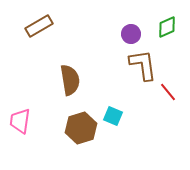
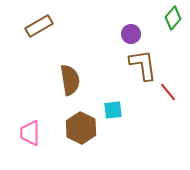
green diamond: moved 6 px right, 9 px up; rotated 25 degrees counterclockwise
cyan square: moved 6 px up; rotated 30 degrees counterclockwise
pink trapezoid: moved 10 px right, 12 px down; rotated 8 degrees counterclockwise
brown hexagon: rotated 16 degrees counterclockwise
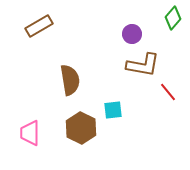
purple circle: moved 1 px right
brown L-shape: rotated 108 degrees clockwise
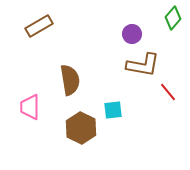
pink trapezoid: moved 26 px up
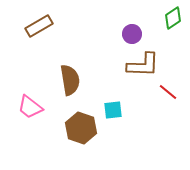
green diamond: rotated 15 degrees clockwise
brown L-shape: rotated 8 degrees counterclockwise
red line: rotated 12 degrees counterclockwise
pink trapezoid: rotated 52 degrees counterclockwise
brown hexagon: rotated 8 degrees counterclockwise
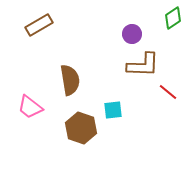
brown rectangle: moved 1 px up
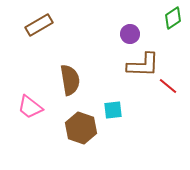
purple circle: moved 2 px left
red line: moved 6 px up
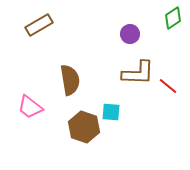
brown L-shape: moved 5 px left, 8 px down
cyan square: moved 2 px left, 2 px down; rotated 12 degrees clockwise
brown hexagon: moved 3 px right, 1 px up
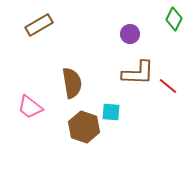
green diamond: moved 1 px right, 1 px down; rotated 30 degrees counterclockwise
brown semicircle: moved 2 px right, 3 px down
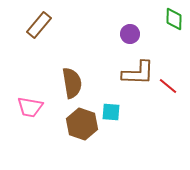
green diamond: rotated 25 degrees counterclockwise
brown rectangle: rotated 20 degrees counterclockwise
pink trapezoid: rotated 28 degrees counterclockwise
brown hexagon: moved 2 px left, 3 px up
